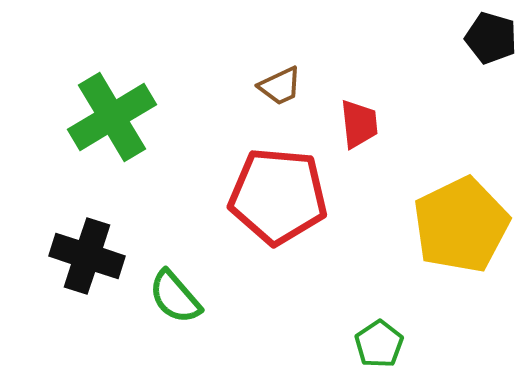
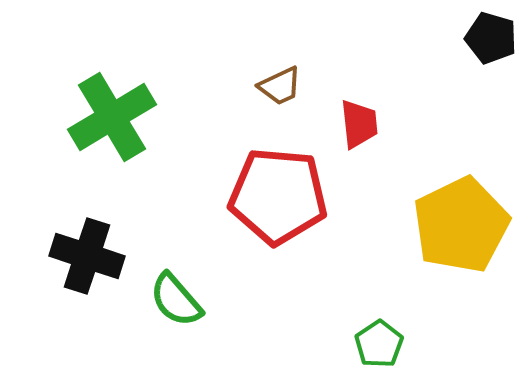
green semicircle: moved 1 px right, 3 px down
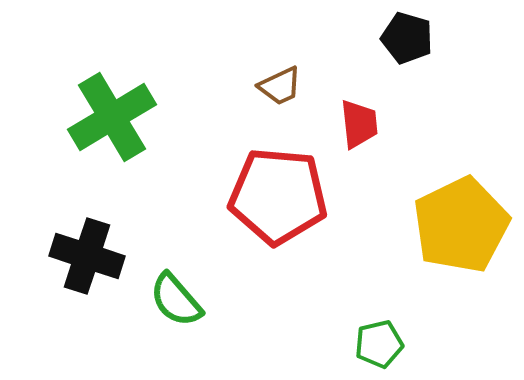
black pentagon: moved 84 px left
green pentagon: rotated 21 degrees clockwise
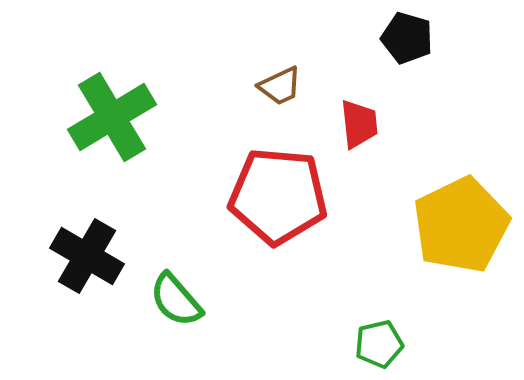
black cross: rotated 12 degrees clockwise
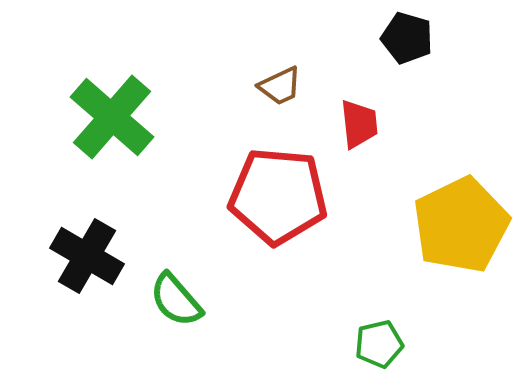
green cross: rotated 18 degrees counterclockwise
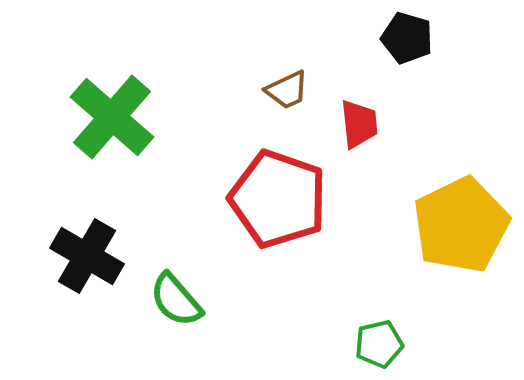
brown trapezoid: moved 7 px right, 4 px down
red pentagon: moved 3 px down; rotated 14 degrees clockwise
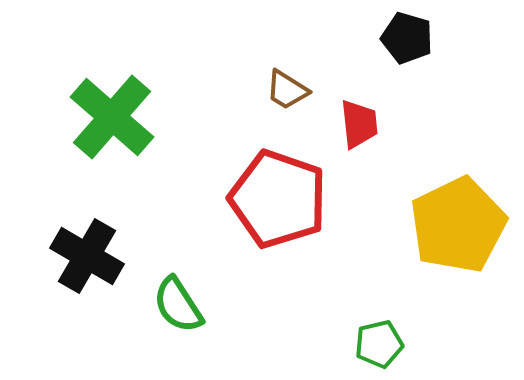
brown trapezoid: rotated 57 degrees clockwise
yellow pentagon: moved 3 px left
green semicircle: moved 2 px right, 5 px down; rotated 8 degrees clockwise
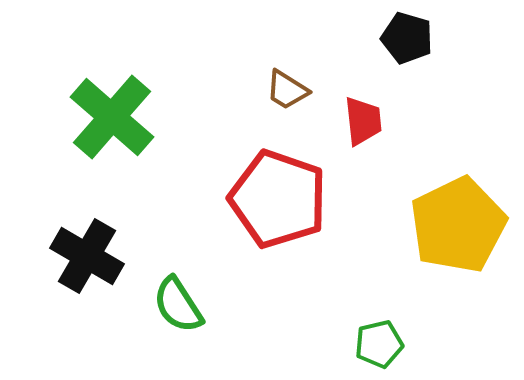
red trapezoid: moved 4 px right, 3 px up
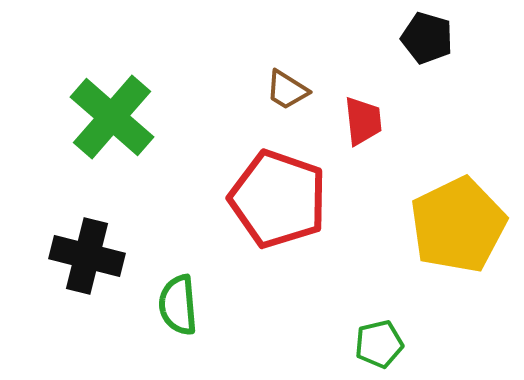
black pentagon: moved 20 px right
black cross: rotated 16 degrees counterclockwise
green semicircle: rotated 28 degrees clockwise
